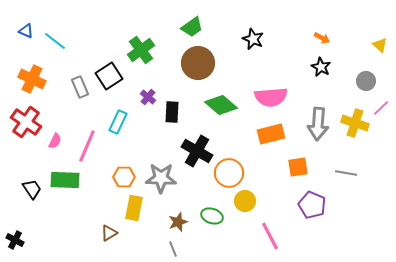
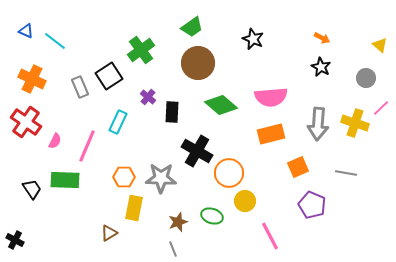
gray circle at (366, 81): moved 3 px up
orange square at (298, 167): rotated 15 degrees counterclockwise
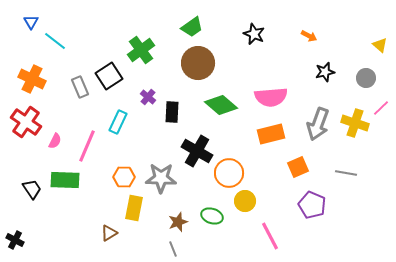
blue triangle at (26, 31): moved 5 px right, 9 px up; rotated 35 degrees clockwise
orange arrow at (322, 38): moved 13 px left, 2 px up
black star at (253, 39): moved 1 px right, 5 px up
black star at (321, 67): moved 4 px right, 5 px down; rotated 30 degrees clockwise
gray arrow at (318, 124): rotated 16 degrees clockwise
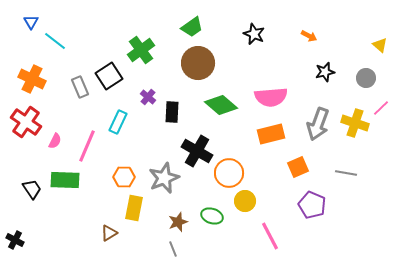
gray star at (161, 178): moved 3 px right; rotated 24 degrees counterclockwise
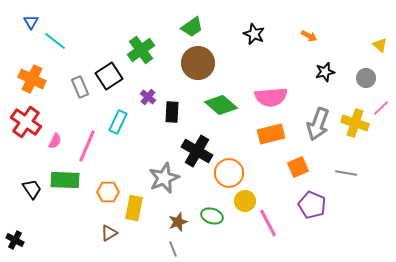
orange hexagon at (124, 177): moved 16 px left, 15 px down
pink line at (270, 236): moved 2 px left, 13 px up
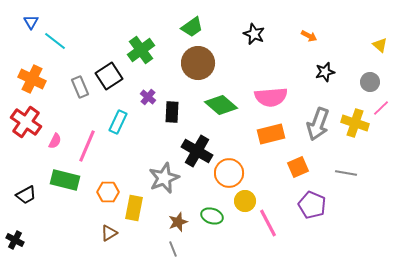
gray circle at (366, 78): moved 4 px right, 4 px down
green rectangle at (65, 180): rotated 12 degrees clockwise
black trapezoid at (32, 189): moved 6 px left, 6 px down; rotated 95 degrees clockwise
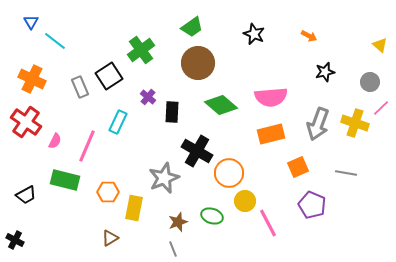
brown triangle at (109, 233): moved 1 px right, 5 px down
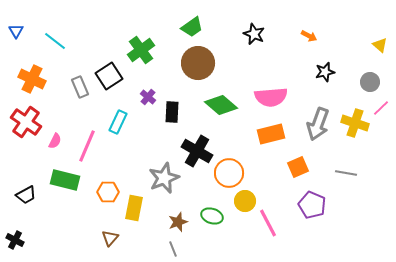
blue triangle at (31, 22): moved 15 px left, 9 px down
brown triangle at (110, 238): rotated 18 degrees counterclockwise
